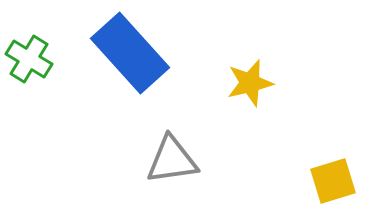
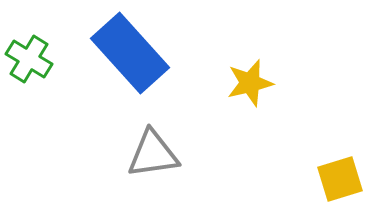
gray triangle: moved 19 px left, 6 px up
yellow square: moved 7 px right, 2 px up
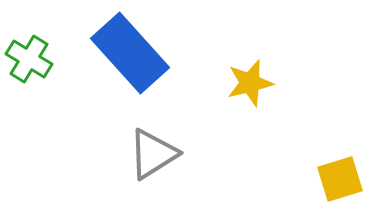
gray triangle: rotated 24 degrees counterclockwise
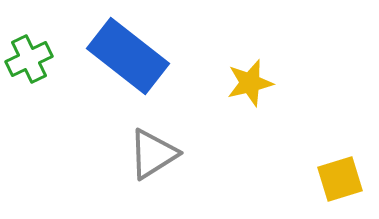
blue rectangle: moved 2 px left, 3 px down; rotated 10 degrees counterclockwise
green cross: rotated 33 degrees clockwise
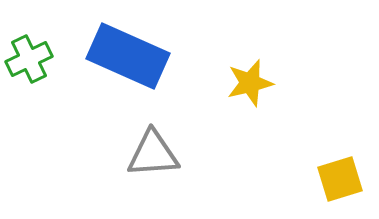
blue rectangle: rotated 14 degrees counterclockwise
gray triangle: rotated 28 degrees clockwise
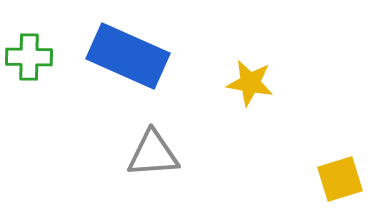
green cross: moved 2 px up; rotated 27 degrees clockwise
yellow star: rotated 24 degrees clockwise
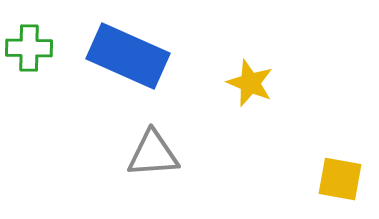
green cross: moved 9 px up
yellow star: rotated 12 degrees clockwise
yellow square: rotated 27 degrees clockwise
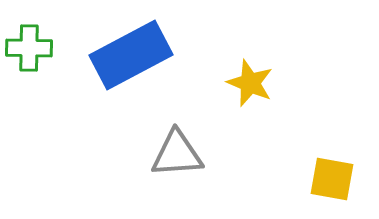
blue rectangle: moved 3 px right, 1 px up; rotated 52 degrees counterclockwise
gray triangle: moved 24 px right
yellow square: moved 8 px left
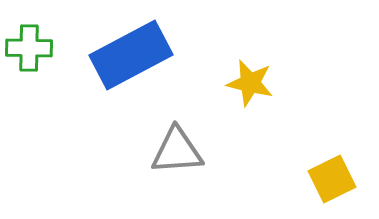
yellow star: rotated 9 degrees counterclockwise
gray triangle: moved 3 px up
yellow square: rotated 36 degrees counterclockwise
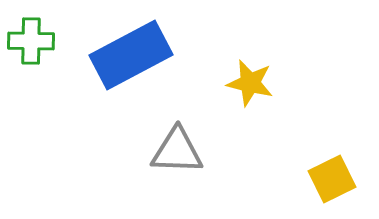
green cross: moved 2 px right, 7 px up
gray triangle: rotated 6 degrees clockwise
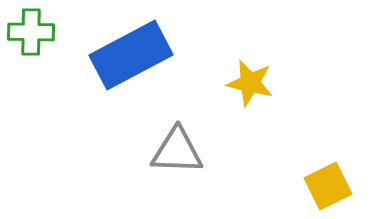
green cross: moved 9 px up
yellow square: moved 4 px left, 7 px down
